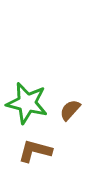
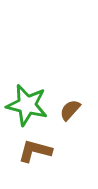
green star: moved 2 px down
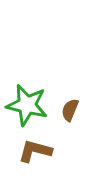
brown semicircle: rotated 20 degrees counterclockwise
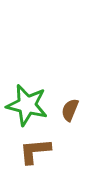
brown L-shape: rotated 20 degrees counterclockwise
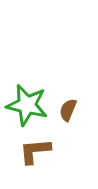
brown semicircle: moved 2 px left
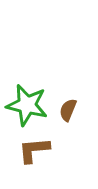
brown L-shape: moved 1 px left, 1 px up
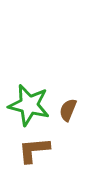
green star: moved 2 px right
